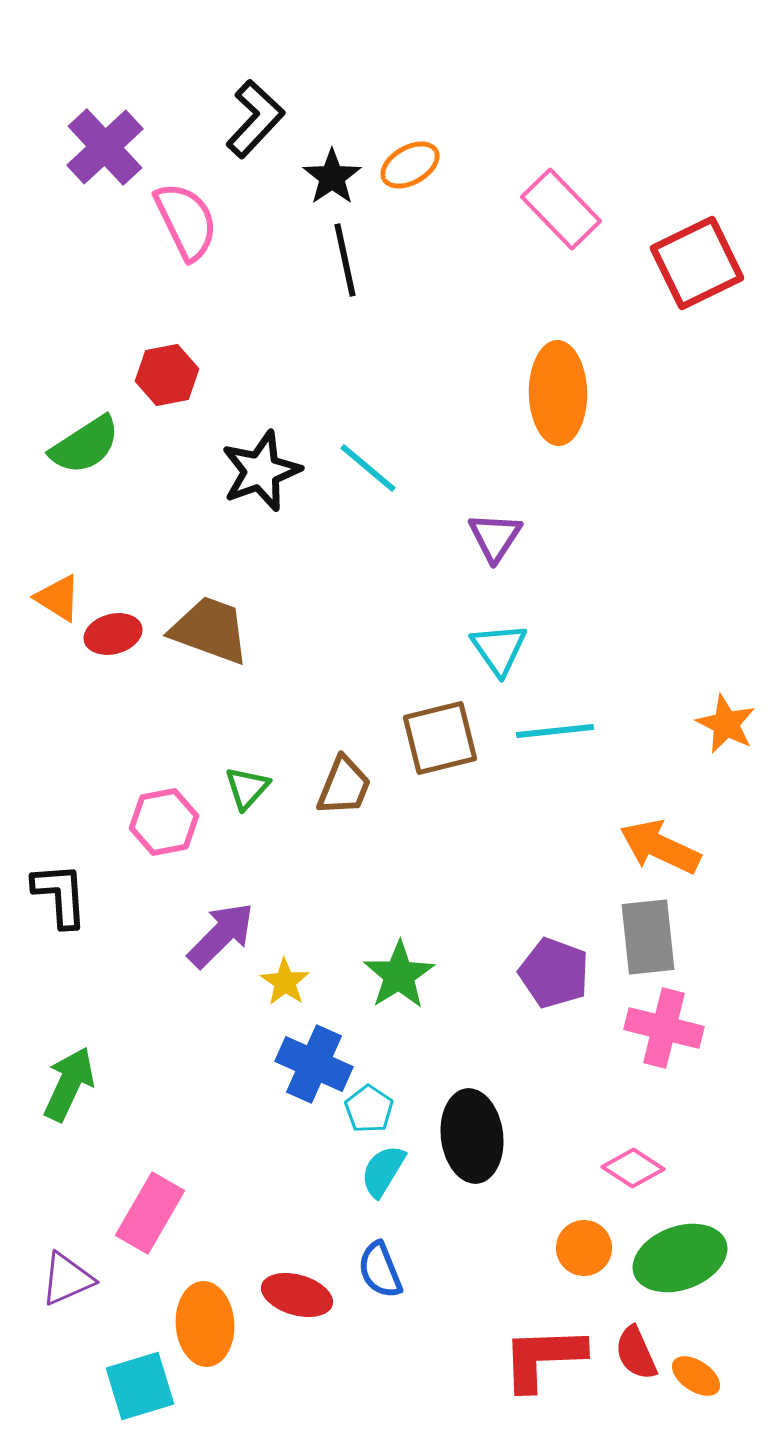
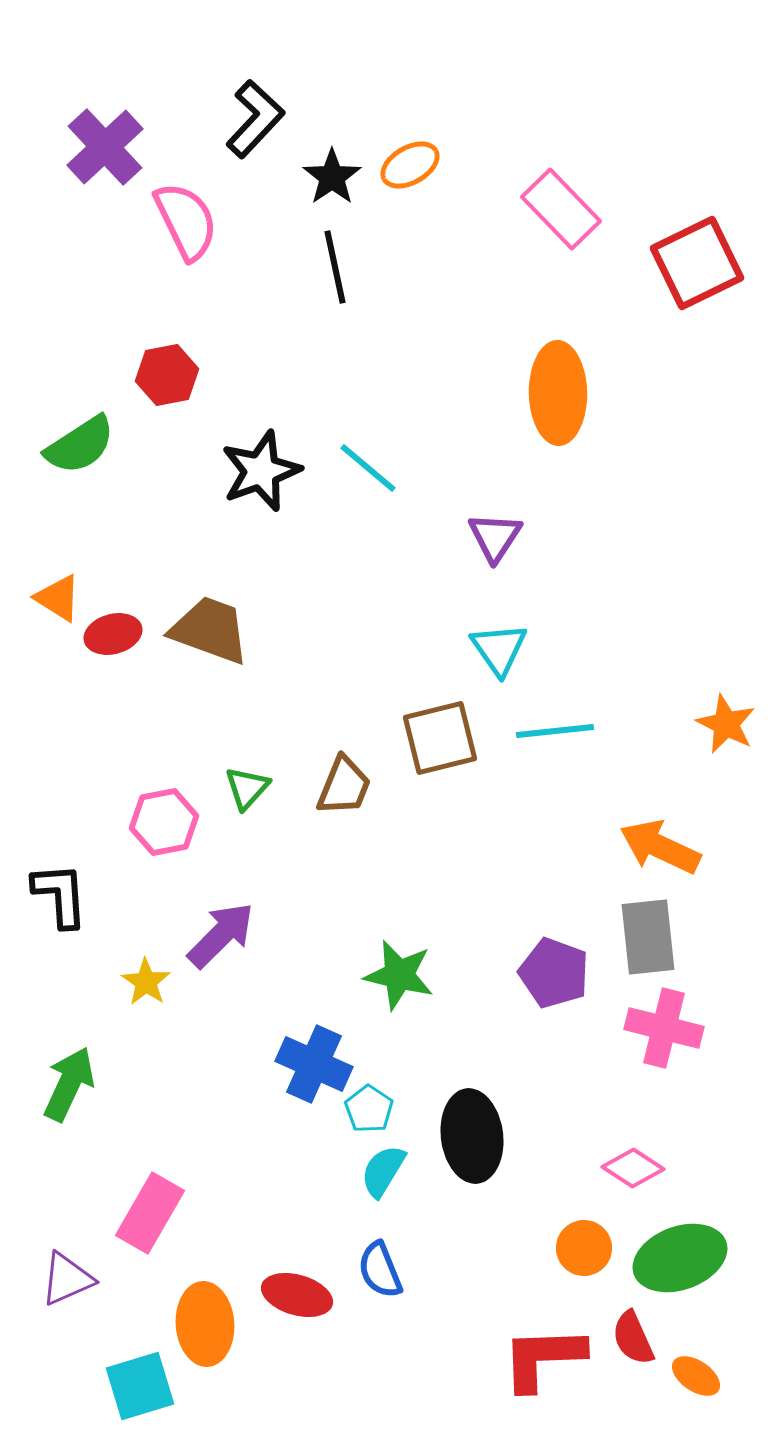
black line at (345, 260): moved 10 px left, 7 px down
green semicircle at (85, 445): moved 5 px left
green star at (399, 975): rotated 26 degrees counterclockwise
yellow star at (285, 982): moved 139 px left
red semicircle at (636, 1353): moved 3 px left, 15 px up
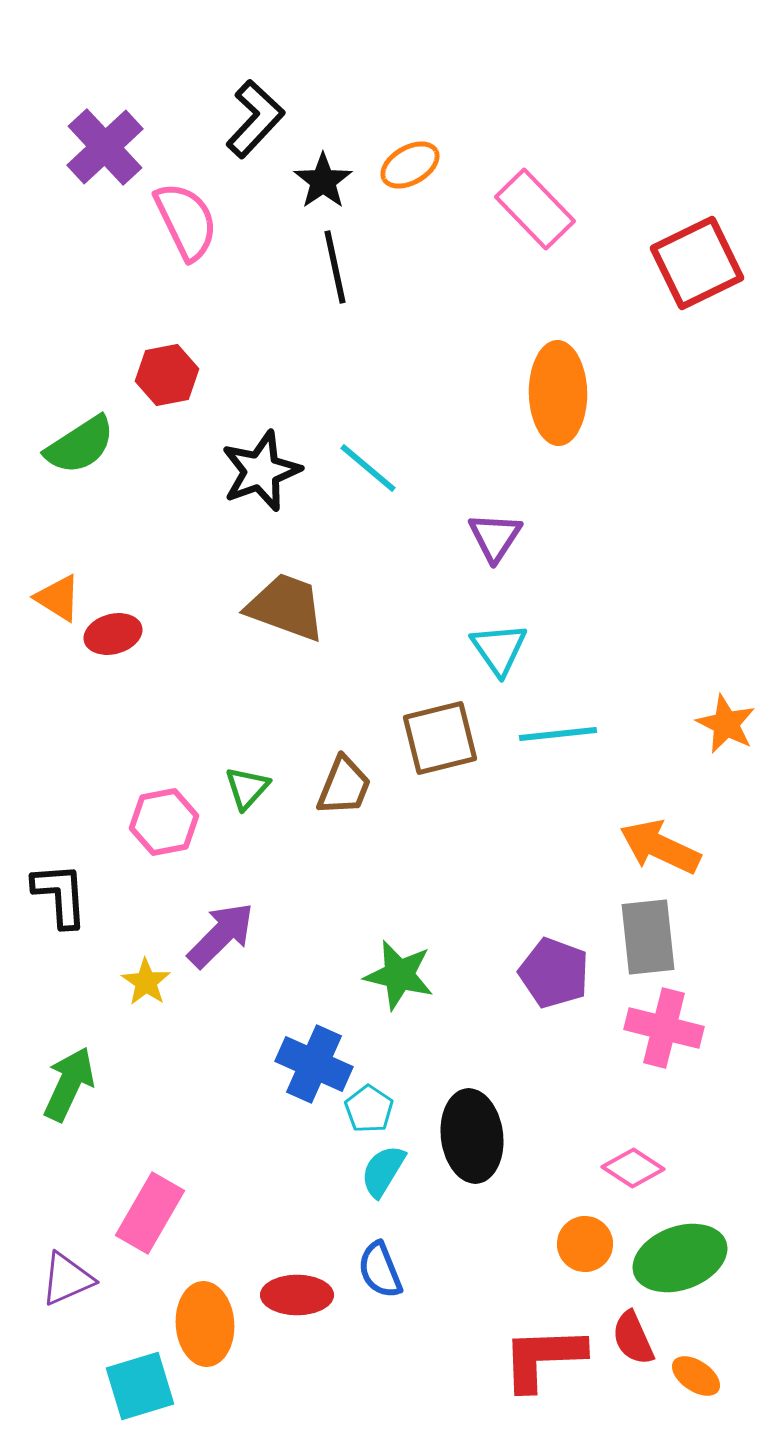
black star at (332, 177): moved 9 px left, 4 px down
pink rectangle at (561, 209): moved 26 px left
brown trapezoid at (210, 630): moved 76 px right, 23 px up
cyan line at (555, 731): moved 3 px right, 3 px down
orange circle at (584, 1248): moved 1 px right, 4 px up
red ellipse at (297, 1295): rotated 16 degrees counterclockwise
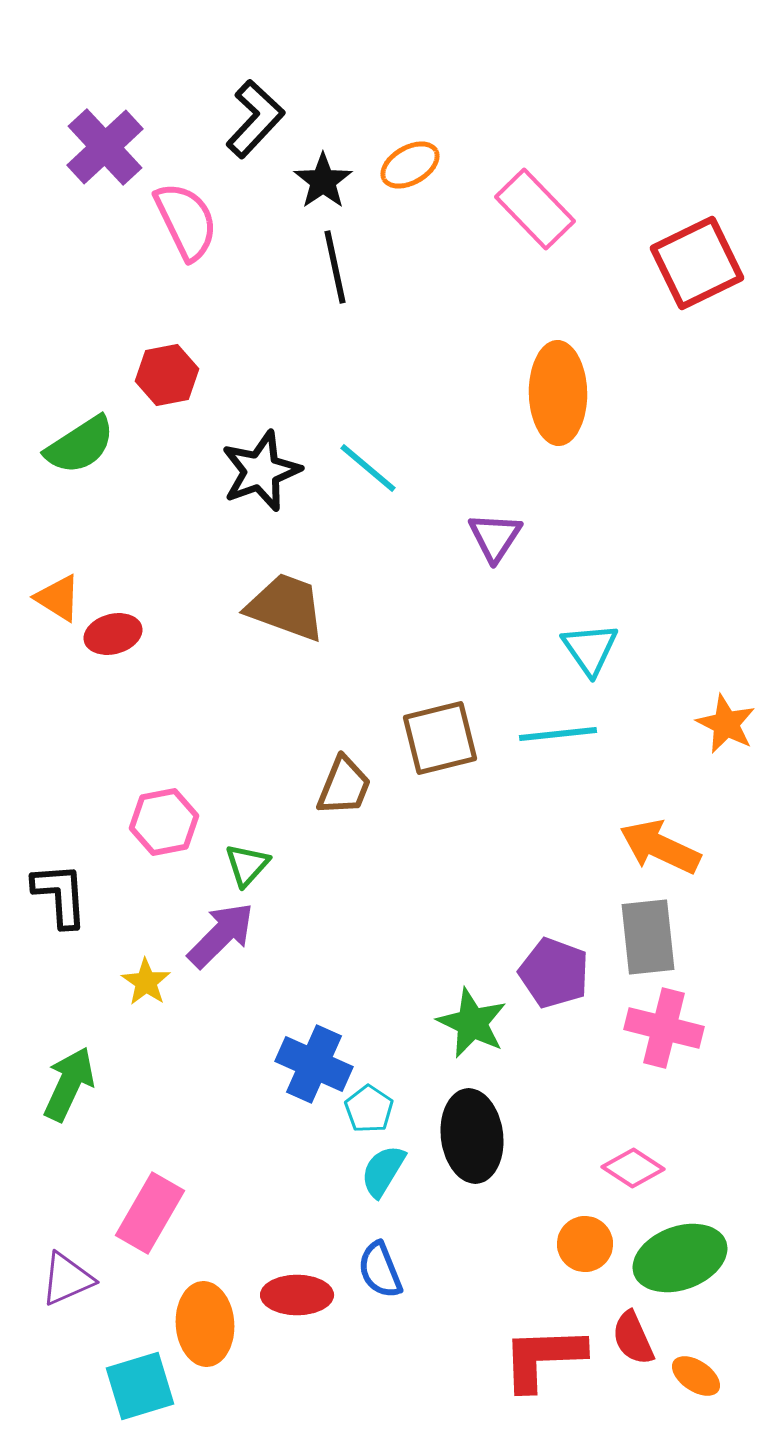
cyan triangle at (499, 649): moved 91 px right
green triangle at (247, 788): moved 77 px down
green star at (399, 975): moved 73 px right, 48 px down; rotated 12 degrees clockwise
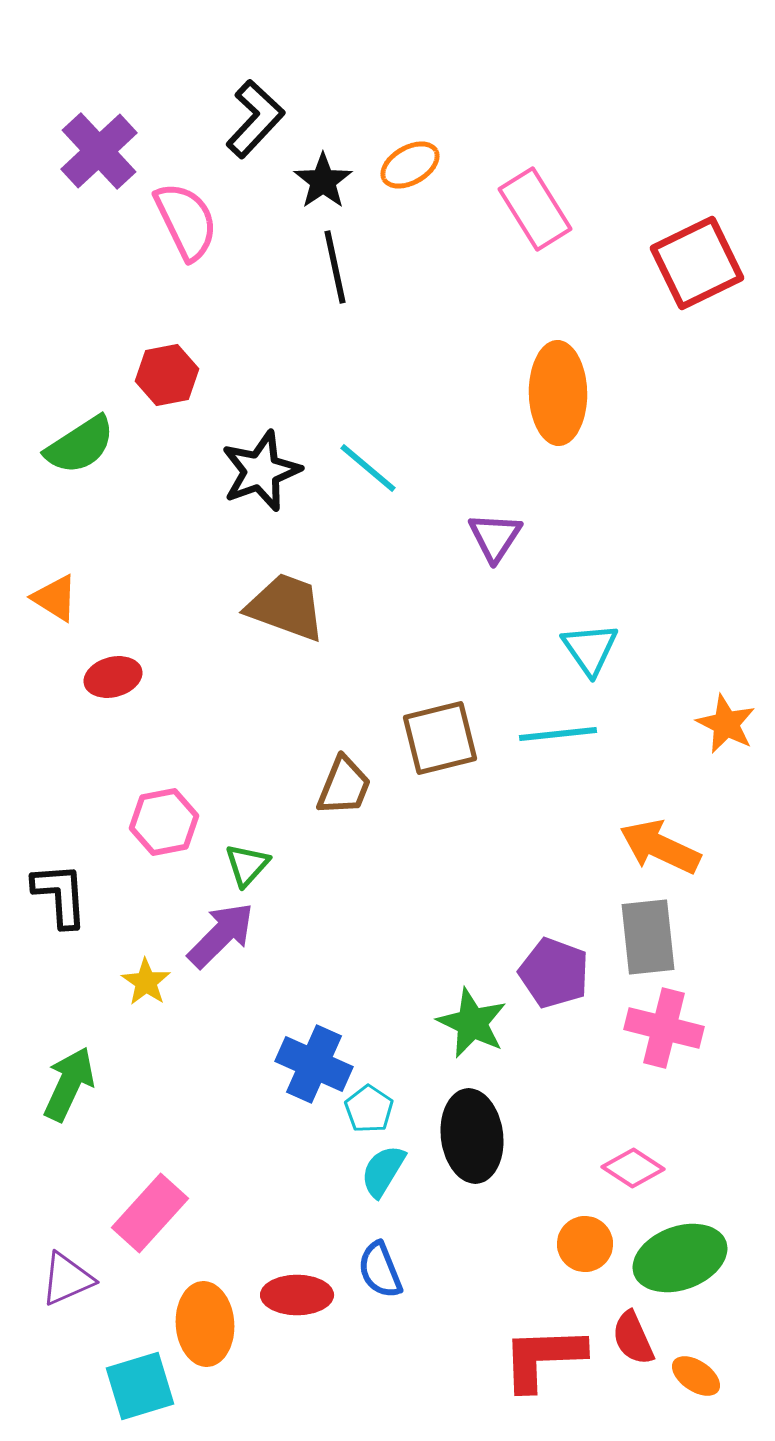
purple cross at (105, 147): moved 6 px left, 4 px down
pink rectangle at (535, 209): rotated 12 degrees clockwise
orange triangle at (58, 598): moved 3 px left
red ellipse at (113, 634): moved 43 px down
pink rectangle at (150, 1213): rotated 12 degrees clockwise
